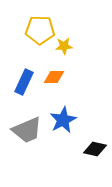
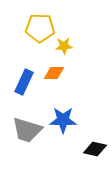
yellow pentagon: moved 2 px up
orange diamond: moved 4 px up
blue star: rotated 28 degrees clockwise
gray trapezoid: rotated 40 degrees clockwise
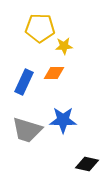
black diamond: moved 8 px left, 15 px down
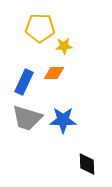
gray trapezoid: moved 12 px up
black diamond: rotated 75 degrees clockwise
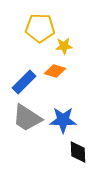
orange diamond: moved 1 px right, 2 px up; rotated 15 degrees clockwise
blue rectangle: rotated 20 degrees clockwise
gray trapezoid: rotated 16 degrees clockwise
black diamond: moved 9 px left, 12 px up
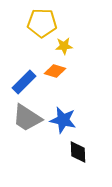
yellow pentagon: moved 2 px right, 5 px up
blue star: rotated 12 degrees clockwise
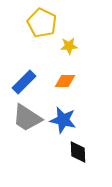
yellow pentagon: rotated 24 degrees clockwise
yellow star: moved 5 px right
orange diamond: moved 10 px right, 10 px down; rotated 15 degrees counterclockwise
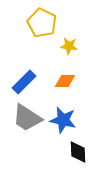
yellow star: rotated 12 degrees clockwise
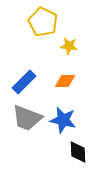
yellow pentagon: moved 1 px right, 1 px up
gray trapezoid: rotated 12 degrees counterclockwise
